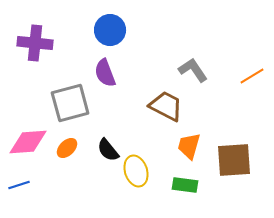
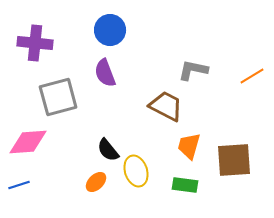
gray L-shape: rotated 44 degrees counterclockwise
gray square: moved 12 px left, 6 px up
orange ellipse: moved 29 px right, 34 px down
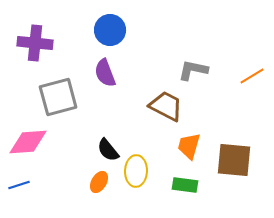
brown square: rotated 9 degrees clockwise
yellow ellipse: rotated 20 degrees clockwise
orange ellipse: moved 3 px right; rotated 15 degrees counterclockwise
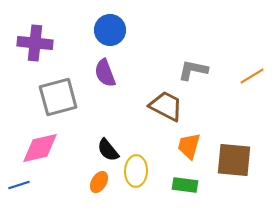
pink diamond: moved 12 px right, 6 px down; rotated 9 degrees counterclockwise
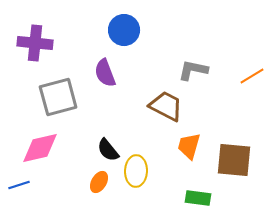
blue circle: moved 14 px right
green rectangle: moved 13 px right, 13 px down
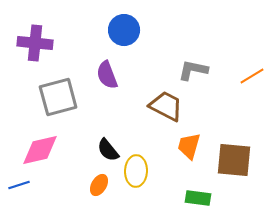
purple semicircle: moved 2 px right, 2 px down
pink diamond: moved 2 px down
orange ellipse: moved 3 px down
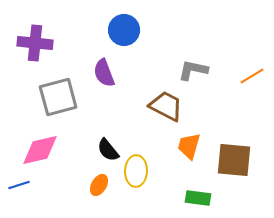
purple semicircle: moved 3 px left, 2 px up
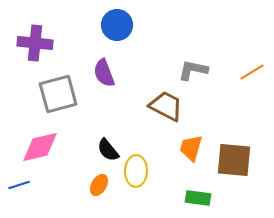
blue circle: moved 7 px left, 5 px up
orange line: moved 4 px up
gray square: moved 3 px up
orange trapezoid: moved 2 px right, 2 px down
pink diamond: moved 3 px up
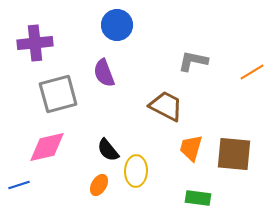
purple cross: rotated 12 degrees counterclockwise
gray L-shape: moved 9 px up
pink diamond: moved 7 px right
brown square: moved 6 px up
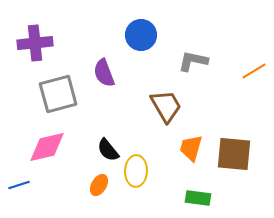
blue circle: moved 24 px right, 10 px down
orange line: moved 2 px right, 1 px up
brown trapezoid: rotated 33 degrees clockwise
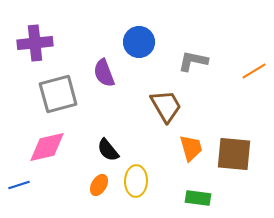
blue circle: moved 2 px left, 7 px down
orange trapezoid: rotated 148 degrees clockwise
yellow ellipse: moved 10 px down
